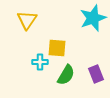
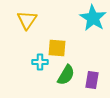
cyan star: rotated 20 degrees counterclockwise
purple rectangle: moved 4 px left, 6 px down; rotated 30 degrees clockwise
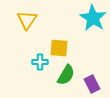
yellow square: moved 2 px right
purple rectangle: moved 4 px down; rotated 36 degrees counterclockwise
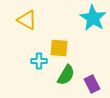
yellow triangle: rotated 35 degrees counterclockwise
cyan cross: moved 1 px left, 1 px up
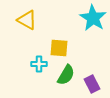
cyan cross: moved 3 px down
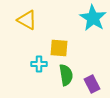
green semicircle: rotated 40 degrees counterclockwise
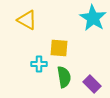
green semicircle: moved 2 px left, 2 px down
purple rectangle: rotated 18 degrees counterclockwise
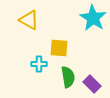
yellow triangle: moved 2 px right
green semicircle: moved 4 px right
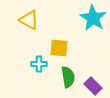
purple rectangle: moved 1 px right, 2 px down
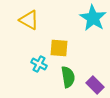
cyan cross: rotated 28 degrees clockwise
purple rectangle: moved 2 px right, 1 px up
